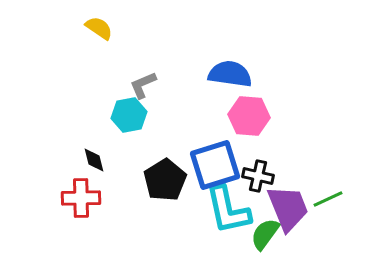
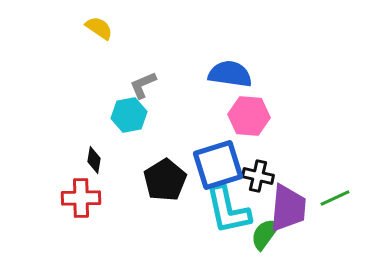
black diamond: rotated 24 degrees clockwise
blue square: moved 3 px right
green line: moved 7 px right, 1 px up
purple trapezoid: rotated 27 degrees clockwise
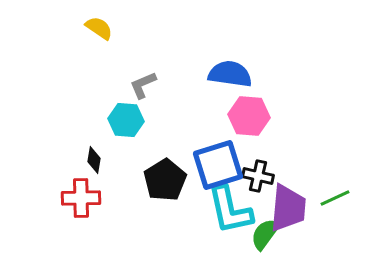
cyan hexagon: moved 3 px left, 5 px down; rotated 16 degrees clockwise
cyan L-shape: moved 2 px right
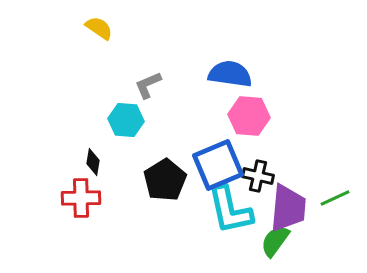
gray L-shape: moved 5 px right
black diamond: moved 1 px left, 2 px down
blue square: rotated 6 degrees counterclockwise
green semicircle: moved 10 px right, 7 px down
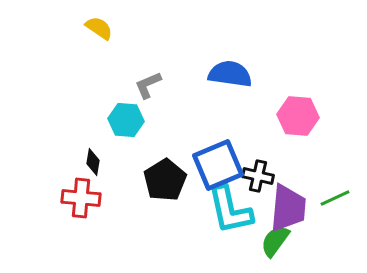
pink hexagon: moved 49 px right
red cross: rotated 6 degrees clockwise
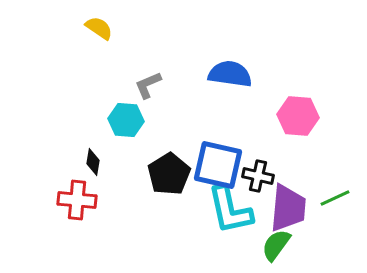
blue square: rotated 36 degrees clockwise
black pentagon: moved 4 px right, 6 px up
red cross: moved 4 px left, 2 px down
green semicircle: moved 1 px right, 4 px down
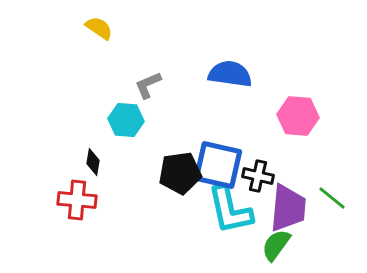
black pentagon: moved 11 px right, 1 px up; rotated 24 degrees clockwise
green line: moved 3 px left; rotated 64 degrees clockwise
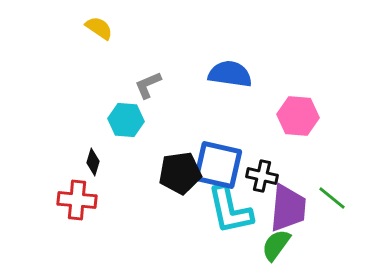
black diamond: rotated 8 degrees clockwise
black cross: moved 4 px right
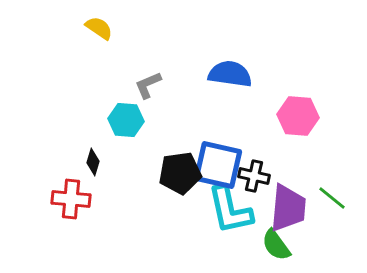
black cross: moved 8 px left
red cross: moved 6 px left, 1 px up
green semicircle: rotated 72 degrees counterclockwise
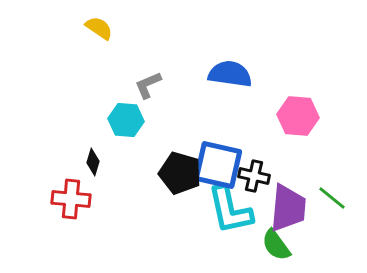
black pentagon: rotated 24 degrees clockwise
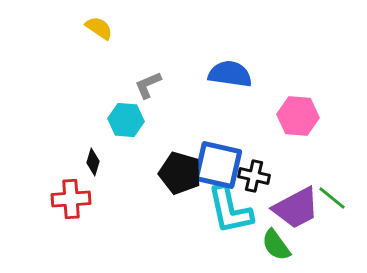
red cross: rotated 9 degrees counterclockwise
purple trapezoid: moved 8 px right; rotated 57 degrees clockwise
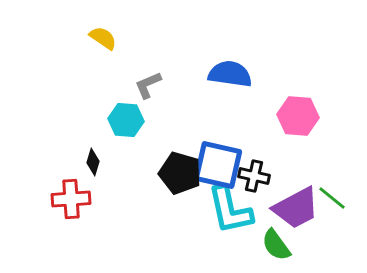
yellow semicircle: moved 4 px right, 10 px down
